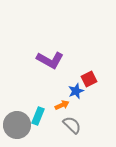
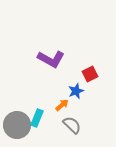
purple L-shape: moved 1 px right, 1 px up
red square: moved 1 px right, 5 px up
orange arrow: rotated 16 degrees counterclockwise
cyan rectangle: moved 1 px left, 2 px down
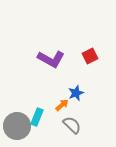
red square: moved 18 px up
blue star: moved 2 px down
cyan rectangle: moved 1 px up
gray circle: moved 1 px down
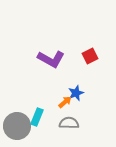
orange arrow: moved 3 px right, 3 px up
gray semicircle: moved 3 px left, 2 px up; rotated 42 degrees counterclockwise
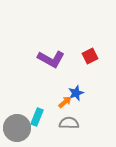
gray circle: moved 2 px down
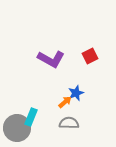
cyan rectangle: moved 6 px left
